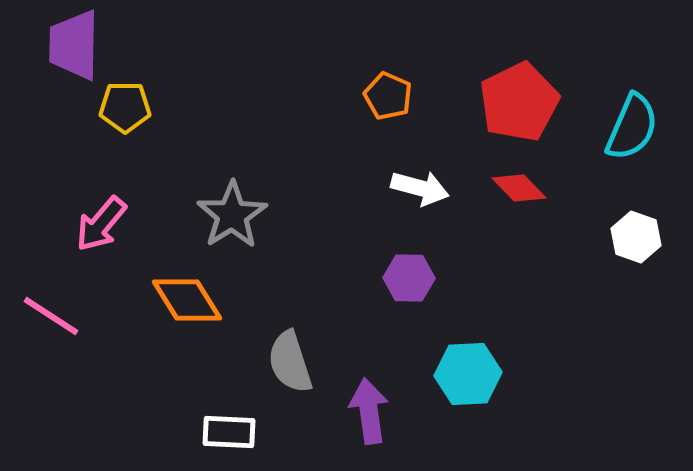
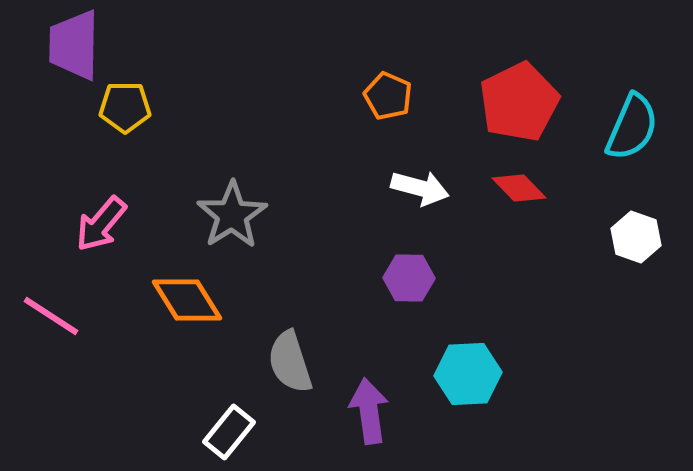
white rectangle: rotated 54 degrees counterclockwise
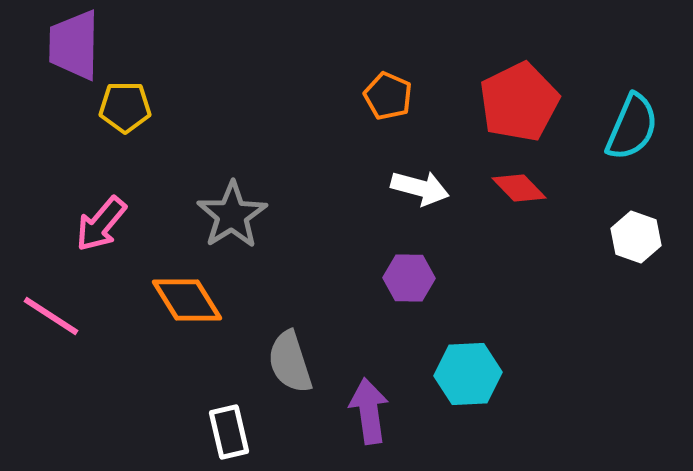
white rectangle: rotated 52 degrees counterclockwise
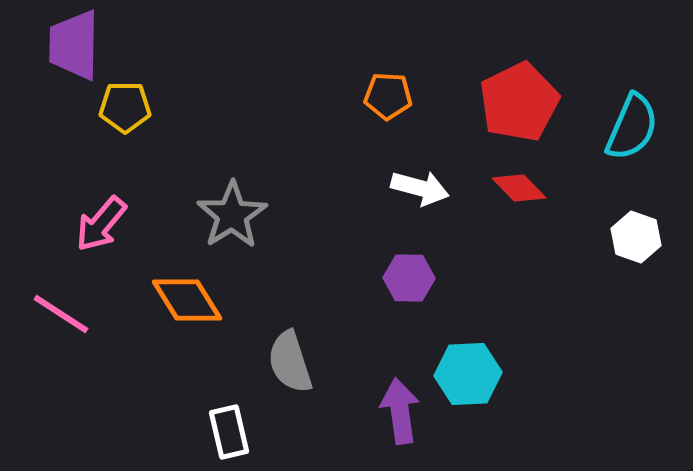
orange pentagon: rotated 21 degrees counterclockwise
pink line: moved 10 px right, 2 px up
purple arrow: moved 31 px right
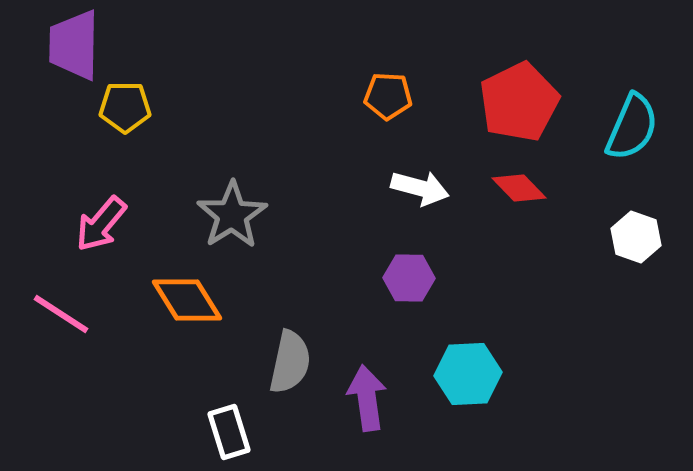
gray semicircle: rotated 150 degrees counterclockwise
purple arrow: moved 33 px left, 13 px up
white rectangle: rotated 4 degrees counterclockwise
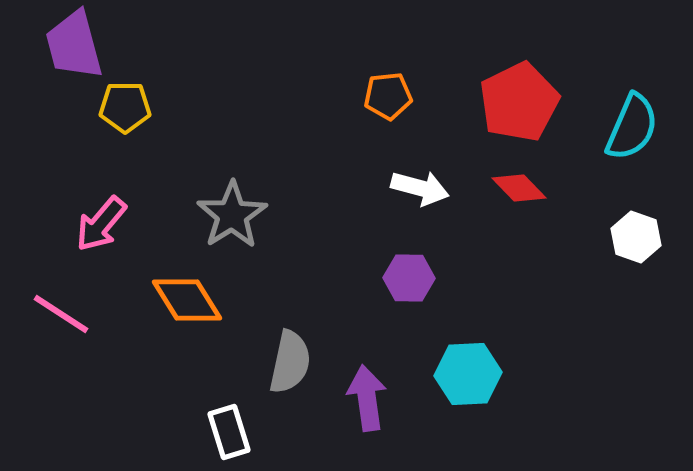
purple trapezoid: rotated 16 degrees counterclockwise
orange pentagon: rotated 9 degrees counterclockwise
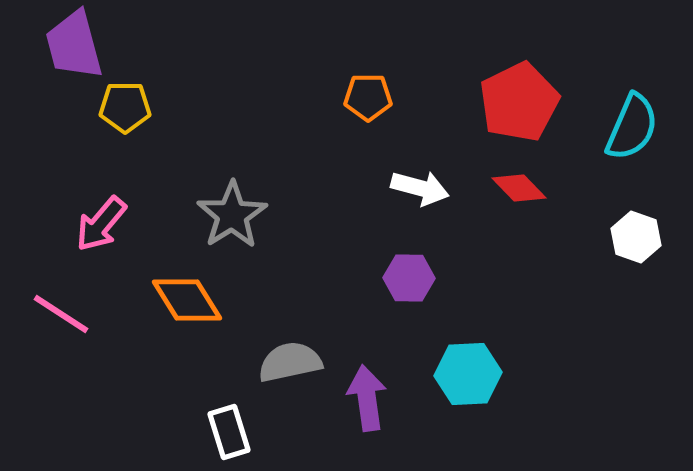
orange pentagon: moved 20 px left, 1 px down; rotated 6 degrees clockwise
gray semicircle: rotated 114 degrees counterclockwise
